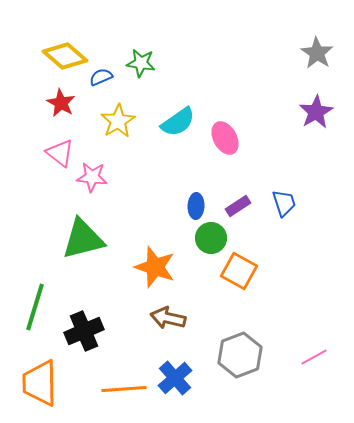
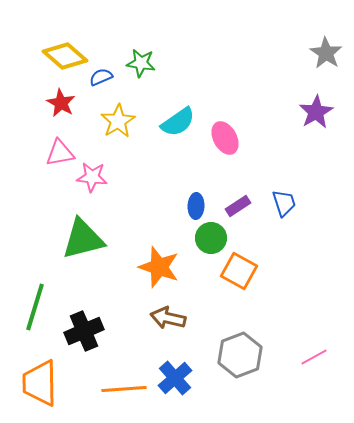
gray star: moved 9 px right
pink triangle: rotated 48 degrees counterclockwise
orange star: moved 4 px right
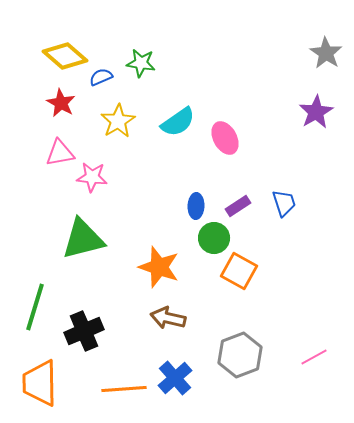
green circle: moved 3 px right
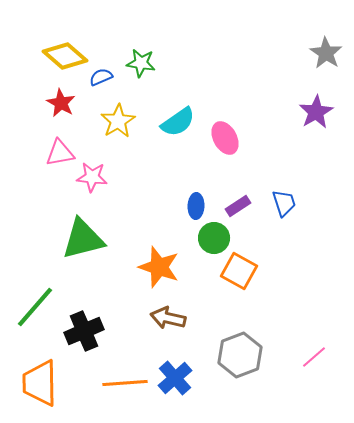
green line: rotated 24 degrees clockwise
pink line: rotated 12 degrees counterclockwise
orange line: moved 1 px right, 6 px up
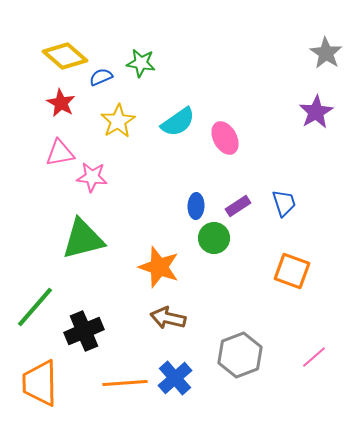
orange square: moved 53 px right; rotated 9 degrees counterclockwise
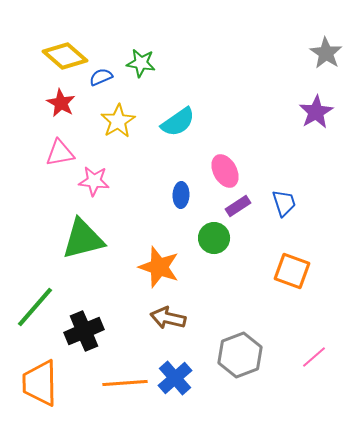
pink ellipse: moved 33 px down
pink star: moved 2 px right, 4 px down
blue ellipse: moved 15 px left, 11 px up
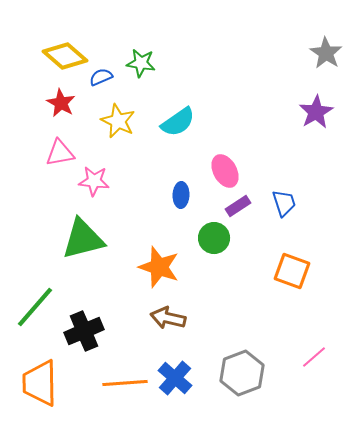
yellow star: rotated 16 degrees counterclockwise
gray hexagon: moved 2 px right, 18 px down
blue cross: rotated 8 degrees counterclockwise
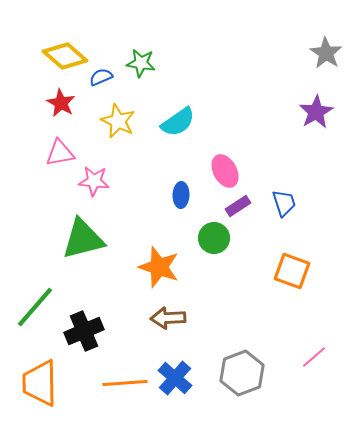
brown arrow: rotated 16 degrees counterclockwise
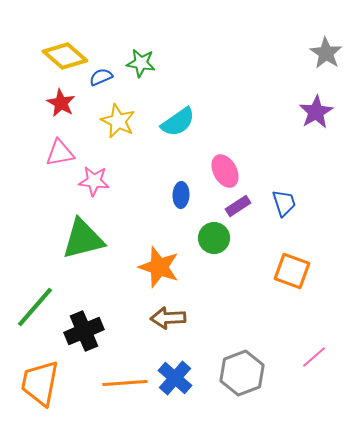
orange trapezoid: rotated 12 degrees clockwise
